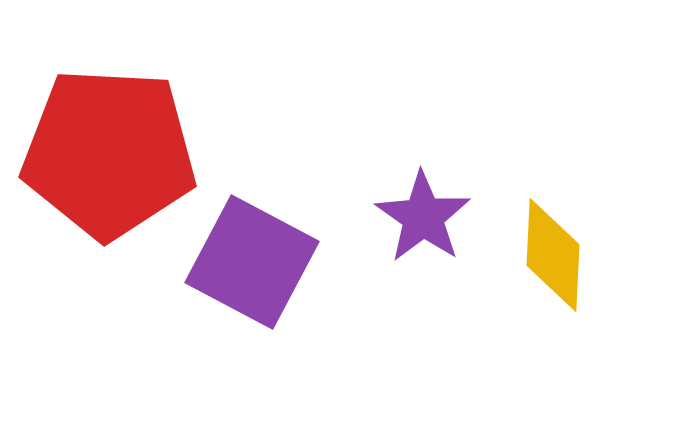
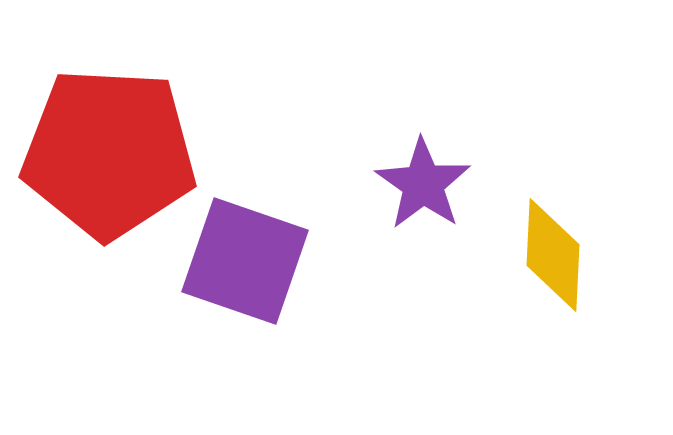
purple star: moved 33 px up
purple square: moved 7 px left, 1 px up; rotated 9 degrees counterclockwise
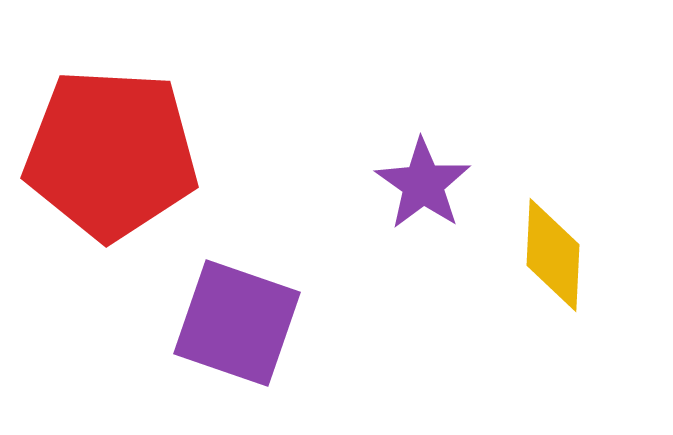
red pentagon: moved 2 px right, 1 px down
purple square: moved 8 px left, 62 px down
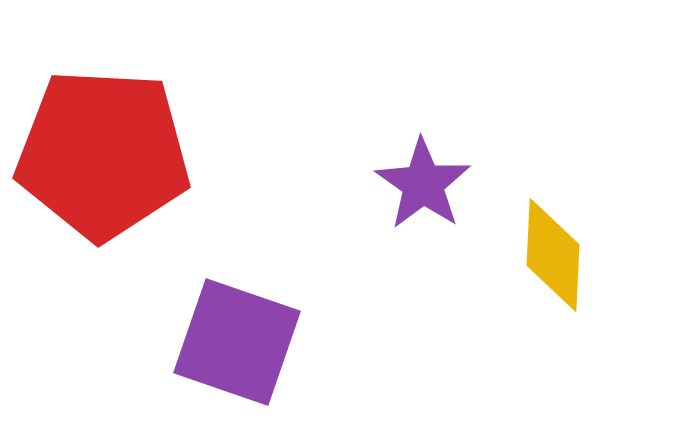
red pentagon: moved 8 px left
purple square: moved 19 px down
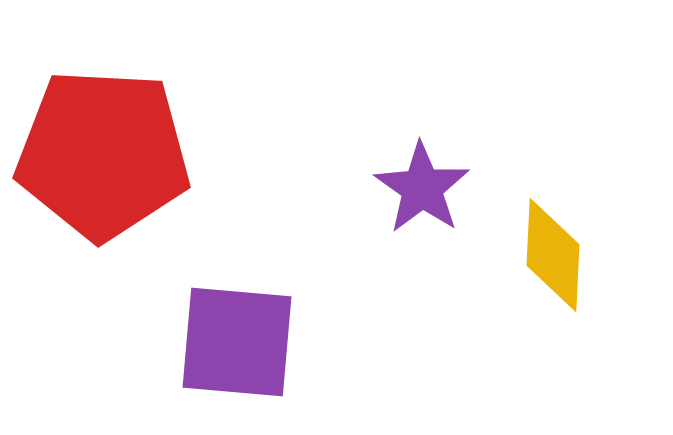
purple star: moved 1 px left, 4 px down
purple square: rotated 14 degrees counterclockwise
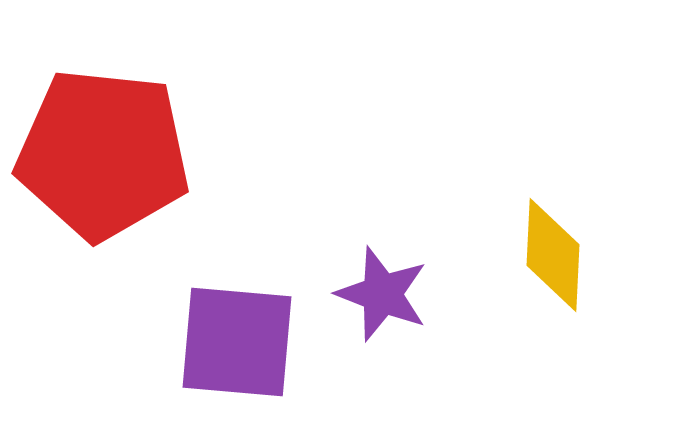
red pentagon: rotated 3 degrees clockwise
purple star: moved 40 px left, 106 px down; rotated 14 degrees counterclockwise
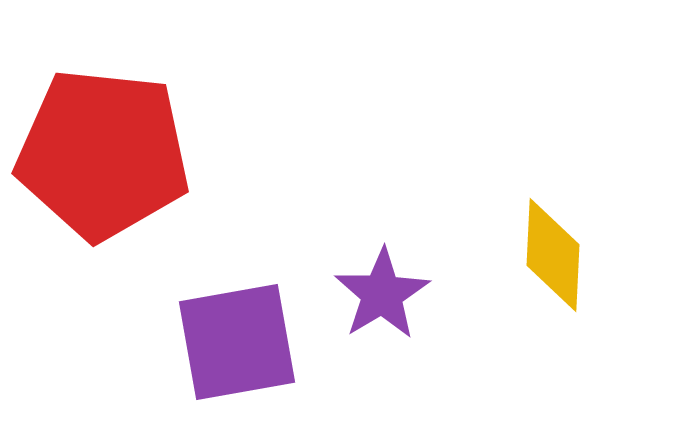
purple star: rotated 20 degrees clockwise
purple square: rotated 15 degrees counterclockwise
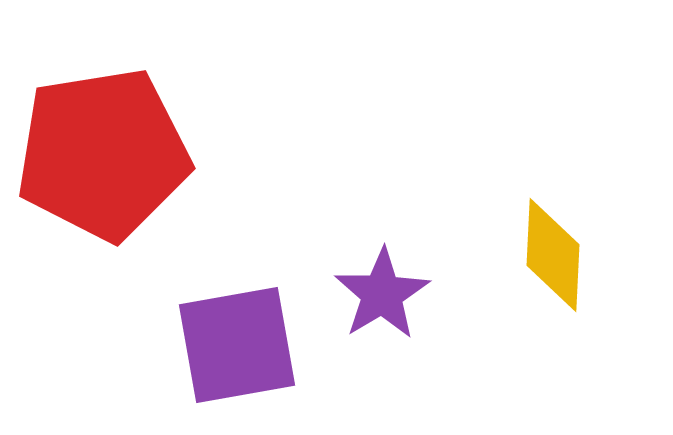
red pentagon: rotated 15 degrees counterclockwise
purple square: moved 3 px down
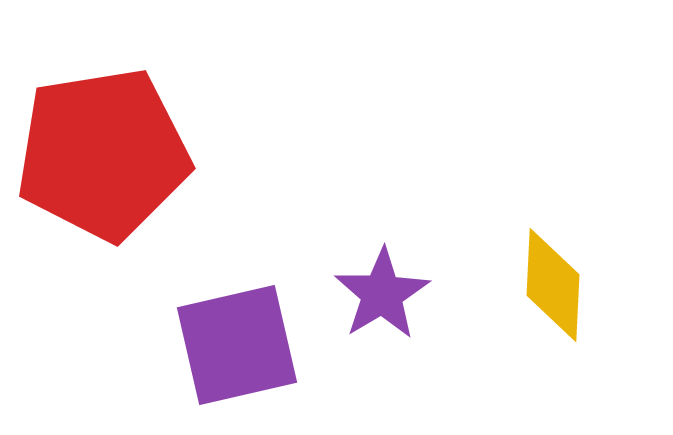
yellow diamond: moved 30 px down
purple square: rotated 3 degrees counterclockwise
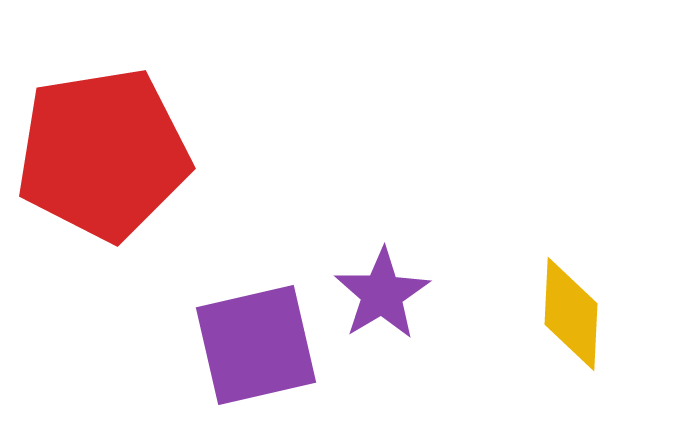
yellow diamond: moved 18 px right, 29 px down
purple square: moved 19 px right
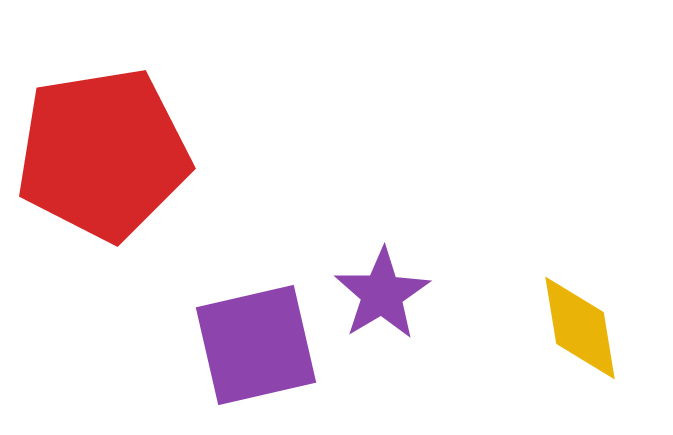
yellow diamond: moved 9 px right, 14 px down; rotated 12 degrees counterclockwise
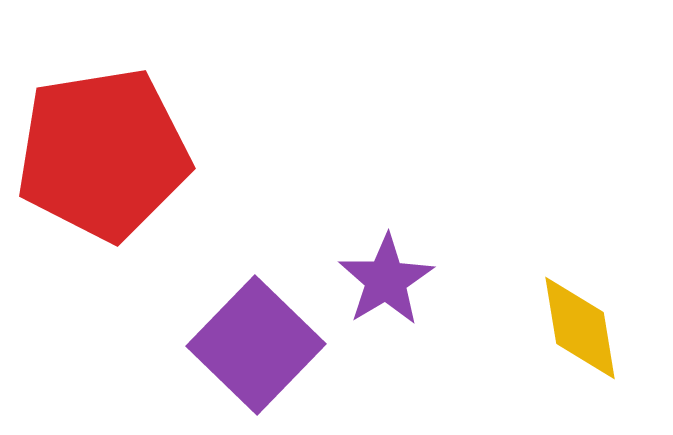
purple star: moved 4 px right, 14 px up
purple square: rotated 33 degrees counterclockwise
